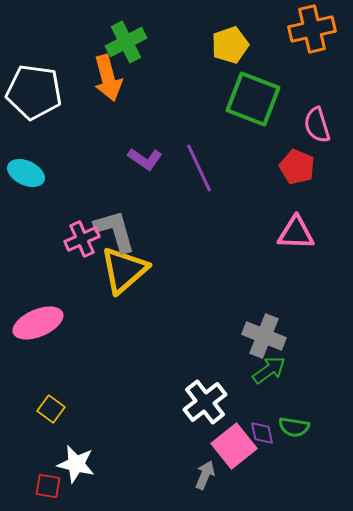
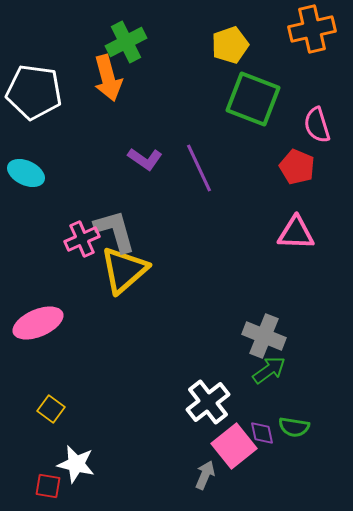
white cross: moved 3 px right
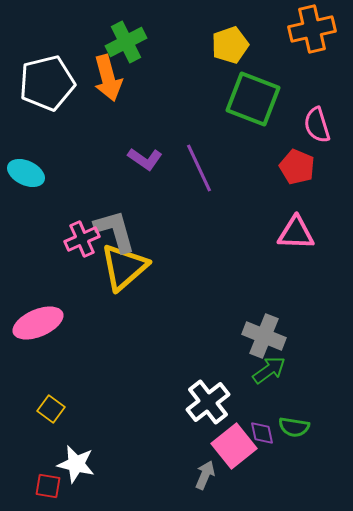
white pentagon: moved 13 px right, 9 px up; rotated 22 degrees counterclockwise
yellow triangle: moved 3 px up
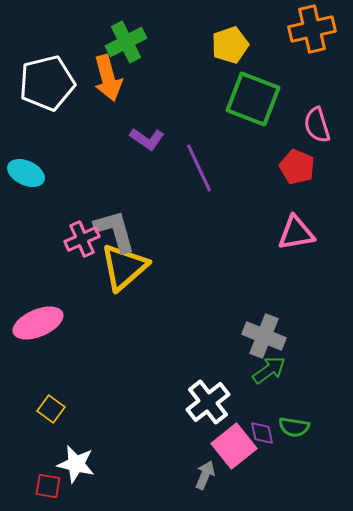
purple L-shape: moved 2 px right, 20 px up
pink triangle: rotated 12 degrees counterclockwise
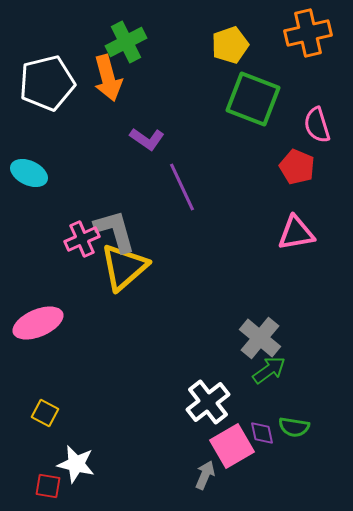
orange cross: moved 4 px left, 4 px down
purple line: moved 17 px left, 19 px down
cyan ellipse: moved 3 px right
gray cross: moved 4 px left, 2 px down; rotated 18 degrees clockwise
yellow square: moved 6 px left, 4 px down; rotated 8 degrees counterclockwise
pink square: moved 2 px left; rotated 9 degrees clockwise
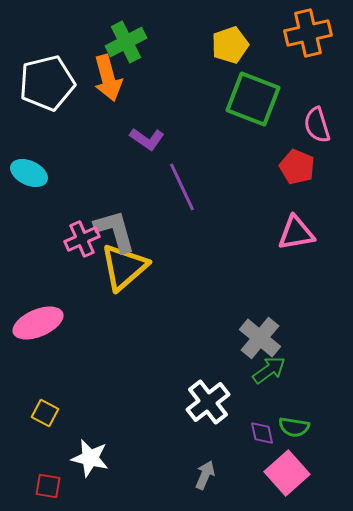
pink square: moved 55 px right, 27 px down; rotated 12 degrees counterclockwise
white star: moved 14 px right, 6 px up
